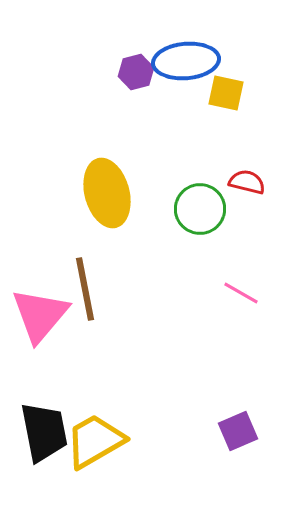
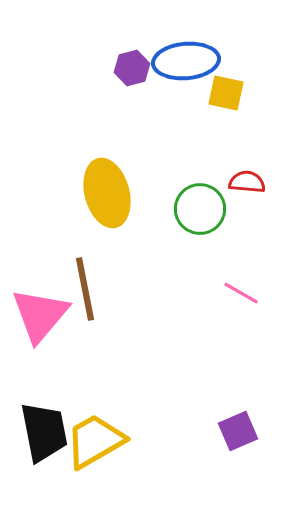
purple hexagon: moved 4 px left, 4 px up
red semicircle: rotated 9 degrees counterclockwise
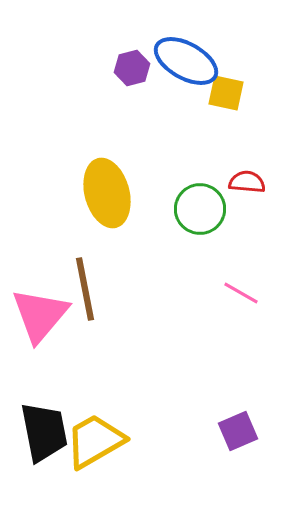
blue ellipse: rotated 34 degrees clockwise
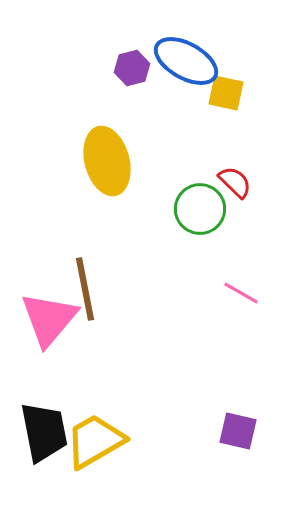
red semicircle: moved 12 px left; rotated 39 degrees clockwise
yellow ellipse: moved 32 px up
pink triangle: moved 9 px right, 4 px down
purple square: rotated 36 degrees clockwise
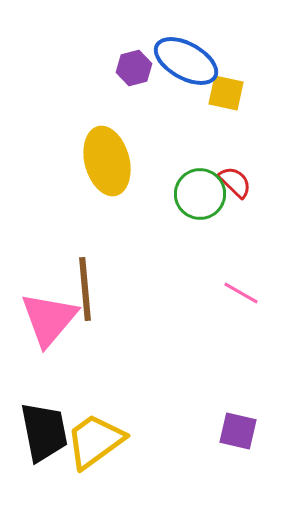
purple hexagon: moved 2 px right
green circle: moved 15 px up
brown line: rotated 6 degrees clockwise
yellow trapezoid: rotated 6 degrees counterclockwise
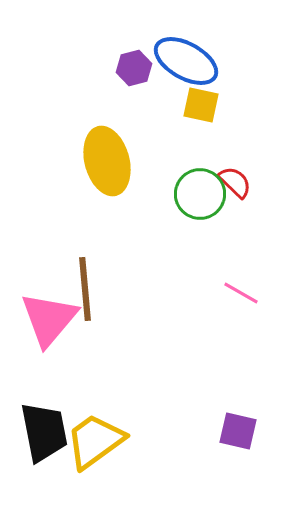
yellow square: moved 25 px left, 12 px down
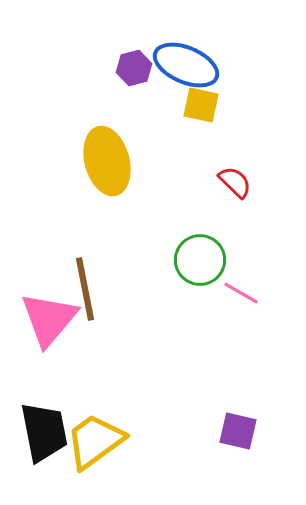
blue ellipse: moved 4 px down; rotated 6 degrees counterclockwise
green circle: moved 66 px down
brown line: rotated 6 degrees counterclockwise
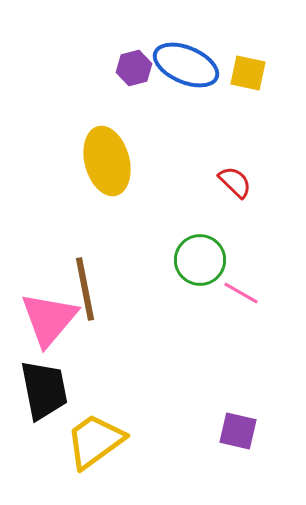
yellow square: moved 47 px right, 32 px up
black trapezoid: moved 42 px up
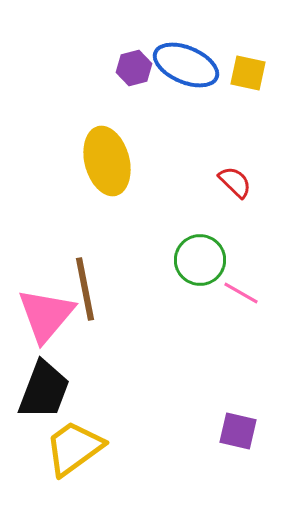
pink triangle: moved 3 px left, 4 px up
black trapezoid: rotated 32 degrees clockwise
yellow trapezoid: moved 21 px left, 7 px down
